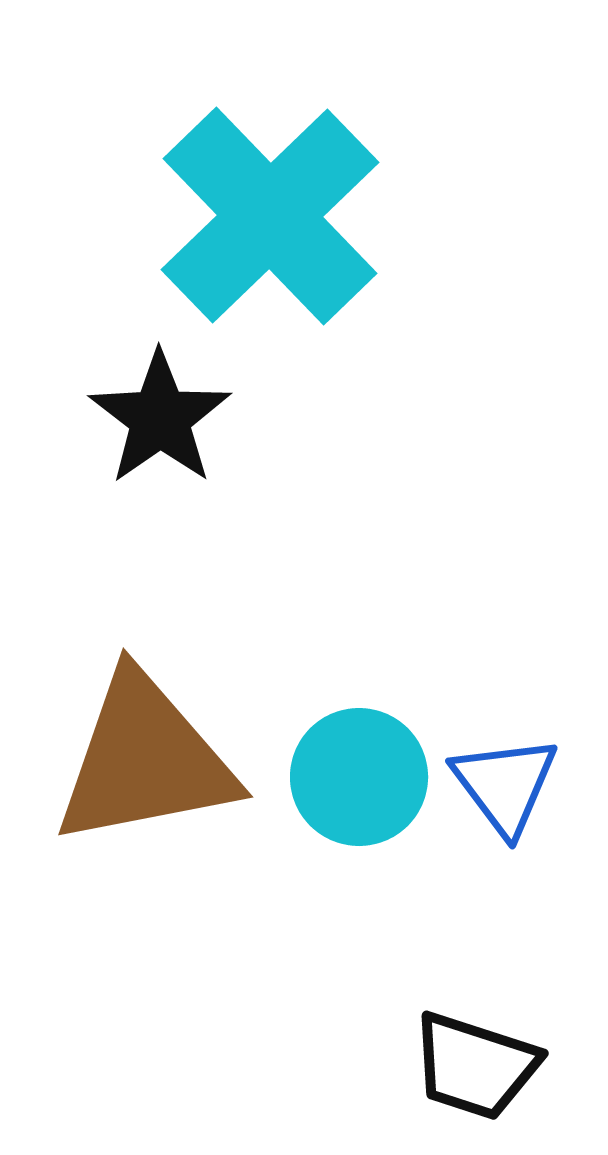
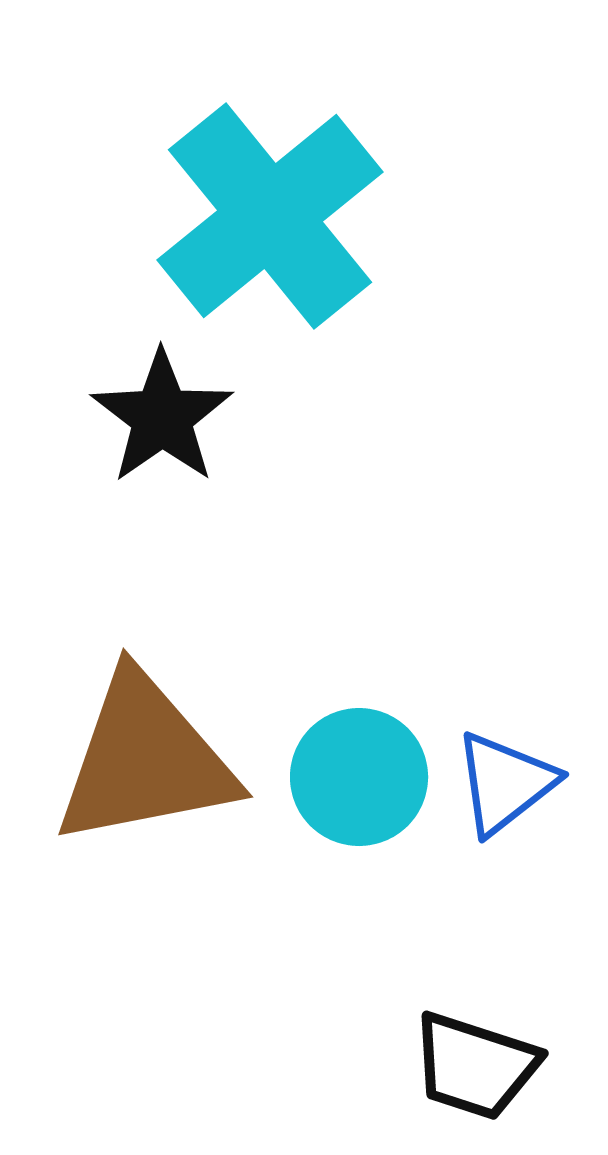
cyan cross: rotated 5 degrees clockwise
black star: moved 2 px right, 1 px up
blue triangle: moved 2 px up; rotated 29 degrees clockwise
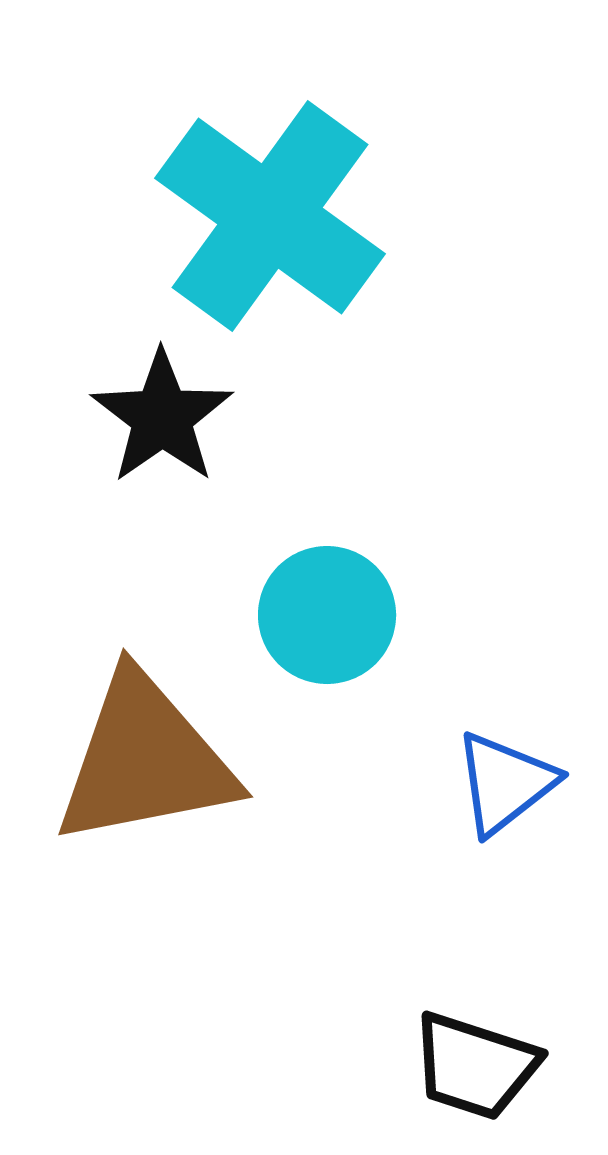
cyan cross: rotated 15 degrees counterclockwise
cyan circle: moved 32 px left, 162 px up
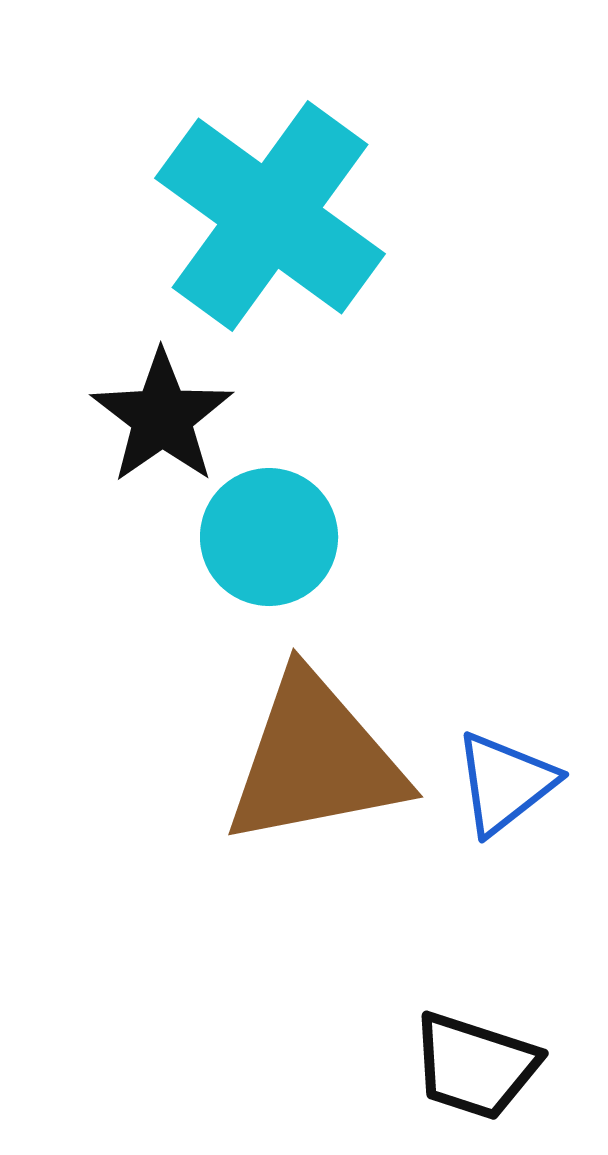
cyan circle: moved 58 px left, 78 px up
brown triangle: moved 170 px right
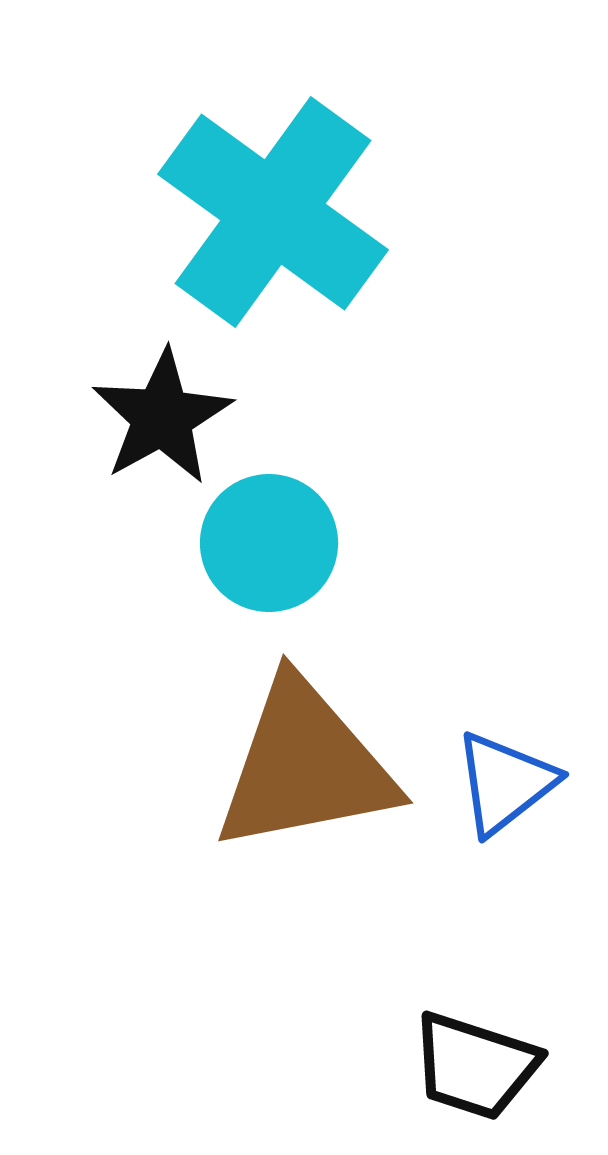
cyan cross: moved 3 px right, 4 px up
black star: rotated 6 degrees clockwise
cyan circle: moved 6 px down
brown triangle: moved 10 px left, 6 px down
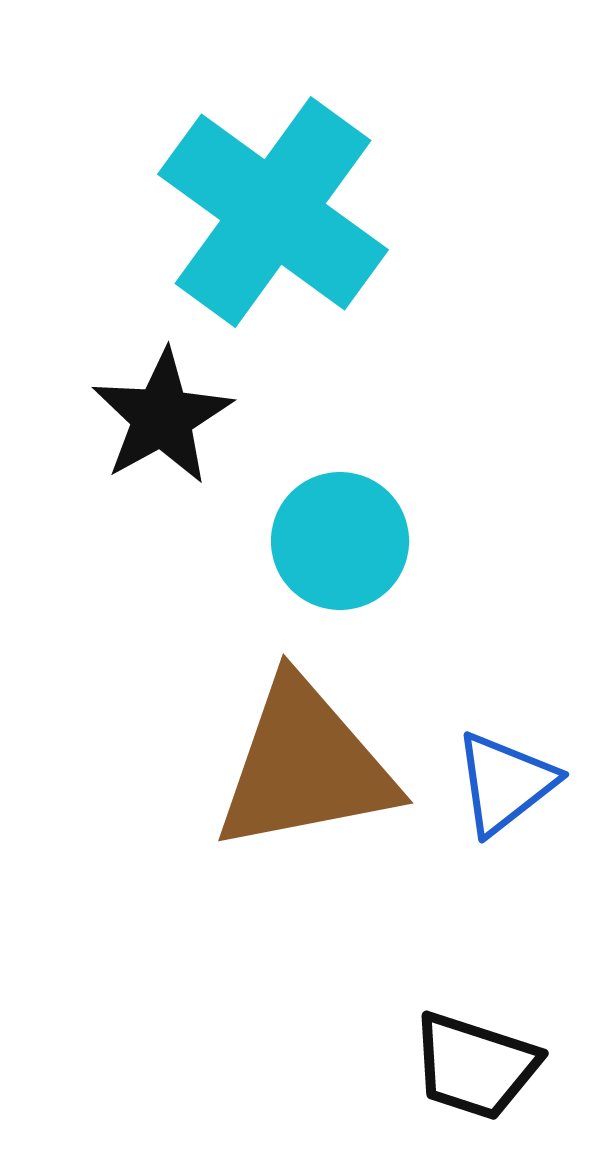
cyan circle: moved 71 px right, 2 px up
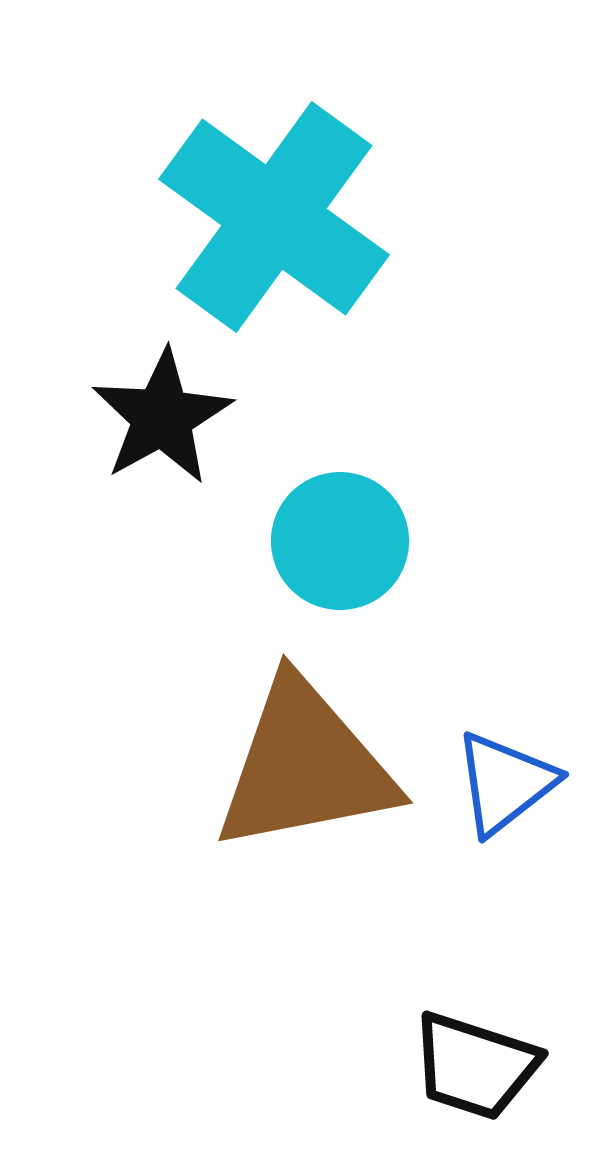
cyan cross: moved 1 px right, 5 px down
